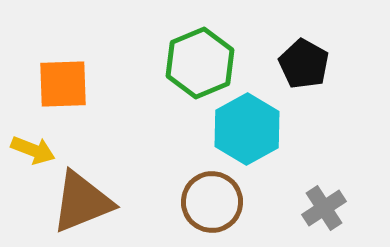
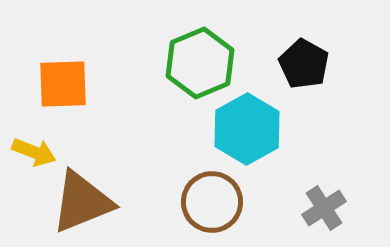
yellow arrow: moved 1 px right, 2 px down
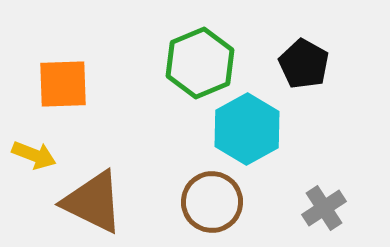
yellow arrow: moved 3 px down
brown triangle: moved 11 px right; rotated 48 degrees clockwise
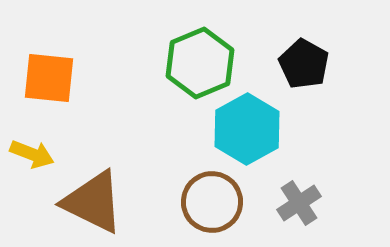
orange square: moved 14 px left, 6 px up; rotated 8 degrees clockwise
yellow arrow: moved 2 px left, 1 px up
gray cross: moved 25 px left, 5 px up
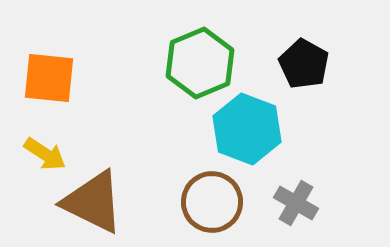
cyan hexagon: rotated 10 degrees counterclockwise
yellow arrow: moved 13 px right; rotated 12 degrees clockwise
gray cross: moved 3 px left; rotated 27 degrees counterclockwise
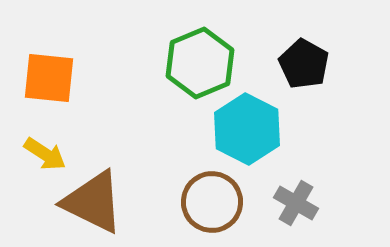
cyan hexagon: rotated 6 degrees clockwise
